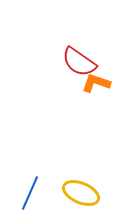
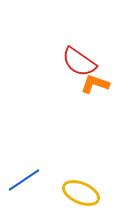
orange L-shape: moved 1 px left, 1 px down
blue line: moved 6 px left, 13 px up; rotated 32 degrees clockwise
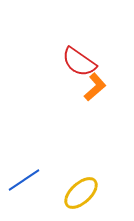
orange L-shape: moved 3 px down; rotated 120 degrees clockwise
yellow ellipse: rotated 66 degrees counterclockwise
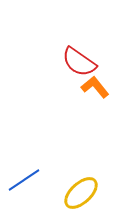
orange L-shape: rotated 88 degrees counterclockwise
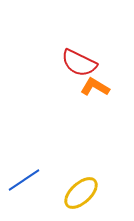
red semicircle: moved 1 px down; rotated 9 degrees counterclockwise
orange L-shape: rotated 20 degrees counterclockwise
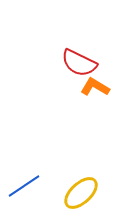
blue line: moved 6 px down
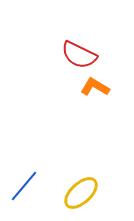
red semicircle: moved 8 px up
blue line: rotated 16 degrees counterclockwise
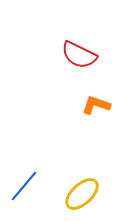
orange L-shape: moved 1 px right, 18 px down; rotated 12 degrees counterclockwise
yellow ellipse: moved 1 px right, 1 px down
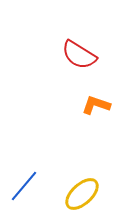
red semicircle: rotated 6 degrees clockwise
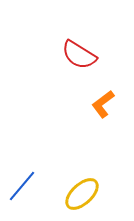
orange L-shape: moved 7 px right, 1 px up; rotated 56 degrees counterclockwise
blue line: moved 2 px left
